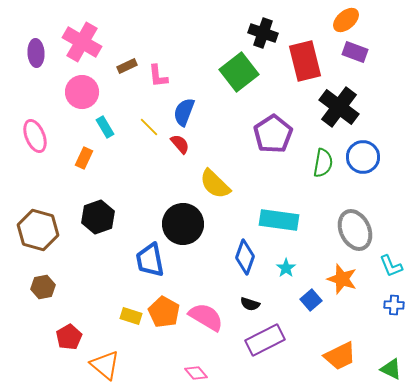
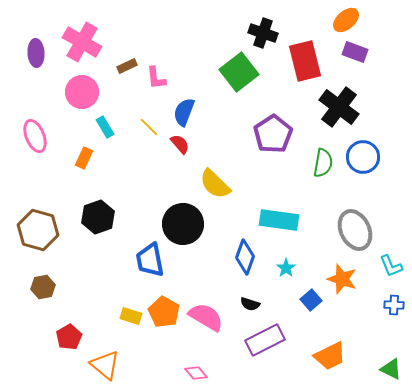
pink L-shape at (158, 76): moved 2 px left, 2 px down
orange trapezoid at (340, 356): moved 10 px left
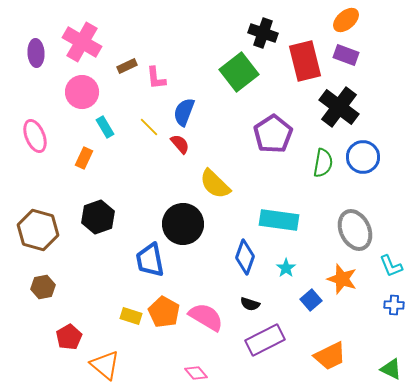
purple rectangle at (355, 52): moved 9 px left, 3 px down
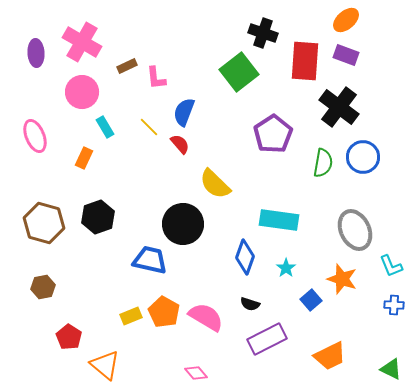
red rectangle at (305, 61): rotated 18 degrees clockwise
brown hexagon at (38, 230): moved 6 px right, 7 px up
blue trapezoid at (150, 260): rotated 114 degrees clockwise
yellow rectangle at (131, 316): rotated 40 degrees counterclockwise
red pentagon at (69, 337): rotated 10 degrees counterclockwise
purple rectangle at (265, 340): moved 2 px right, 1 px up
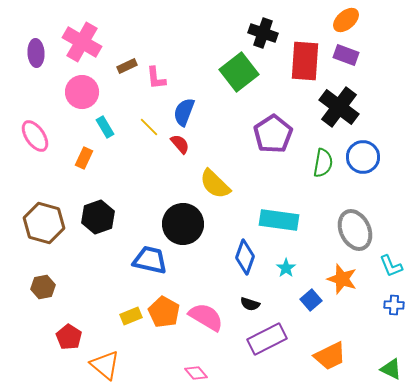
pink ellipse at (35, 136): rotated 12 degrees counterclockwise
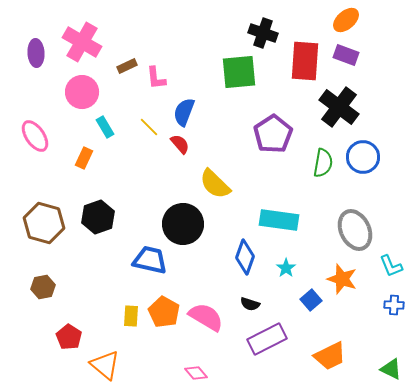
green square at (239, 72): rotated 33 degrees clockwise
yellow rectangle at (131, 316): rotated 65 degrees counterclockwise
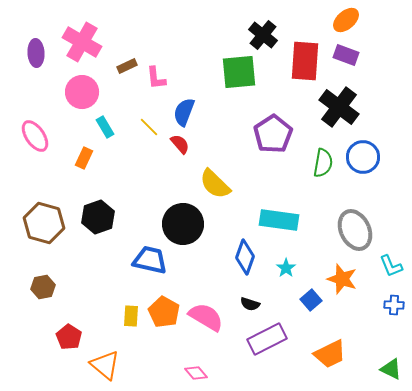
black cross at (263, 33): moved 2 px down; rotated 20 degrees clockwise
orange trapezoid at (330, 356): moved 2 px up
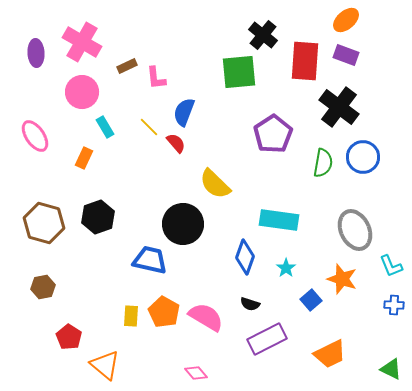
red semicircle at (180, 144): moved 4 px left, 1 px up
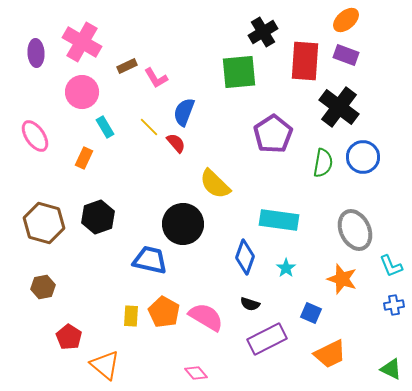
black cross at (263, 35): moved 3 px up; rotated 20 degrees clockwise
pink L-shape at (156, 78): rotated 25 degrees counterclockwise
blue square at (311, 300): moved 13 px down; rotated 25 degrees counterclockwise
blue cross at (394, 305): rotated 12 degrees counterclockwise
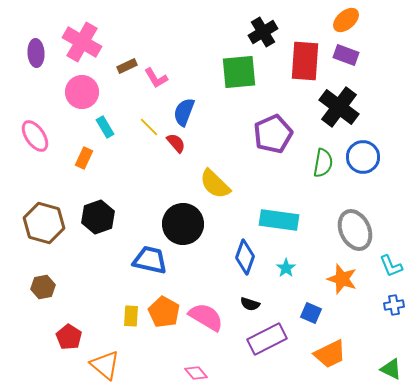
purple pentagon at (273, 134): rotated 9 degrees clockwise
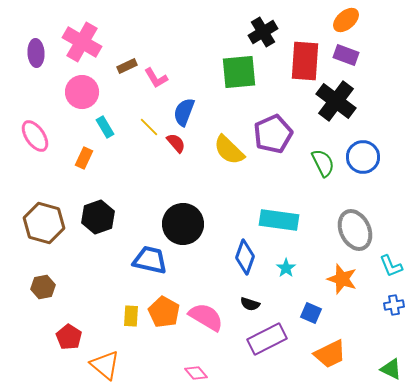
black cross at (339, 107): moved 3 px left, 6 px up
green semicircle at (323, 163): rotated 36 degrees counterclockwise
yellow semicircle at (215, 184): moved 14 px right, 34 px up
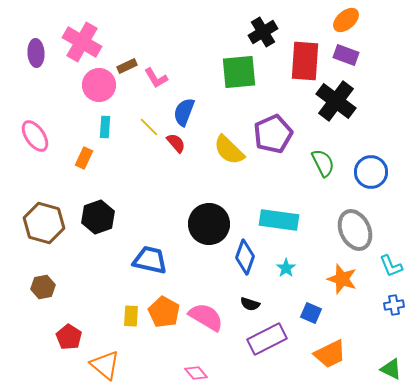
pink circle at (82, 92): moved 17 px right, 7 px up
cyan rectangle at (105, 127): rotated 35 degrees clockwise
blue circle at (363, 157): moved 8 px right, 15 px down
black circle at (183, 224): moved 26 px right
